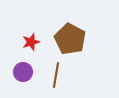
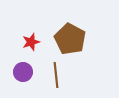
brown line: rotated 15 degrees counterclockwise
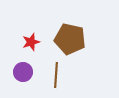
brown pentagon: rotated 16 degrees counterclockwise
brown line: rotated 10 degrees clockwise
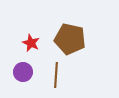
red star: moved 1 px down; rotated 30 degrees counterclockwise
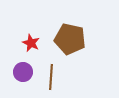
brown line: moved 5 px left, 2 px down
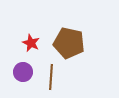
brown pentagon: moved 1 px left, 4 px down
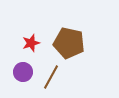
red star: rotated 30 degrees clockwise
brown line: rotated 25 degrees clockwise
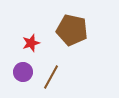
brown pentagon: moved 3 px right, 13 px up
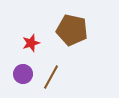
purple circle: moved 2 px down
